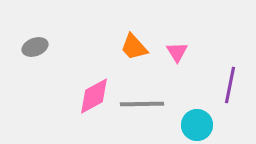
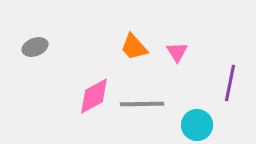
purple line: moved 2 px up
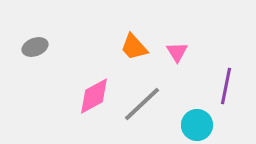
purple line: moved 4 px left, 3 px down
gray line: rotated 42 degrees counterclockwise
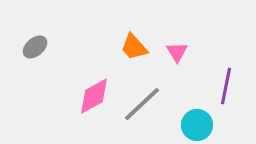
gray ellipse: rotated 20 degrees counterclockwise
